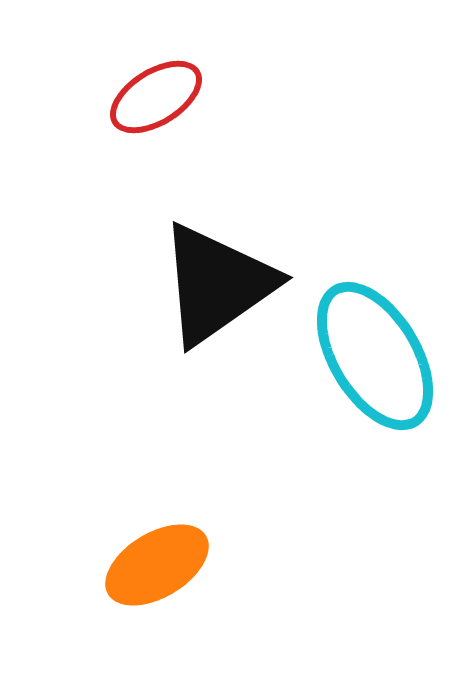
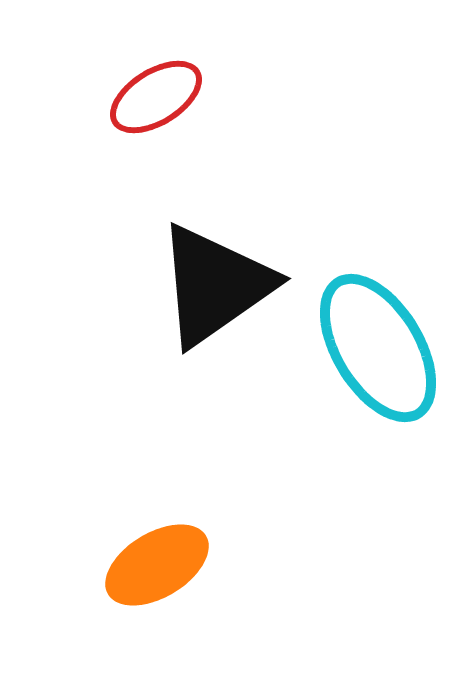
black triangle: moved 2 px left, 1 px down
cyan ellipse: moved 3 px right, 8 px up
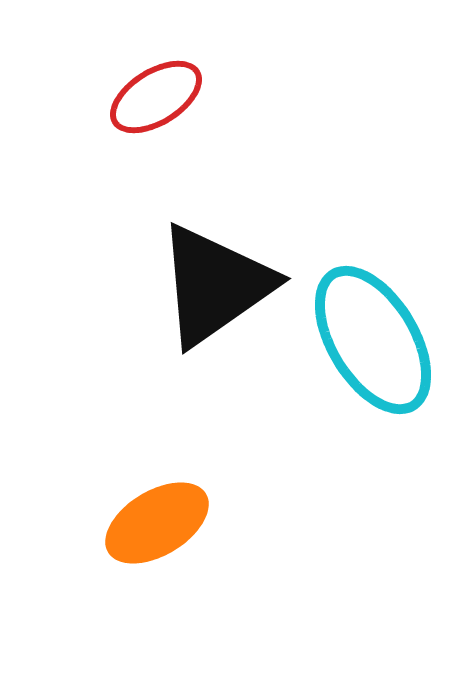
cyan ellipse: moved 5 px left, 8 px up
orange ellipse: moved 42 px up
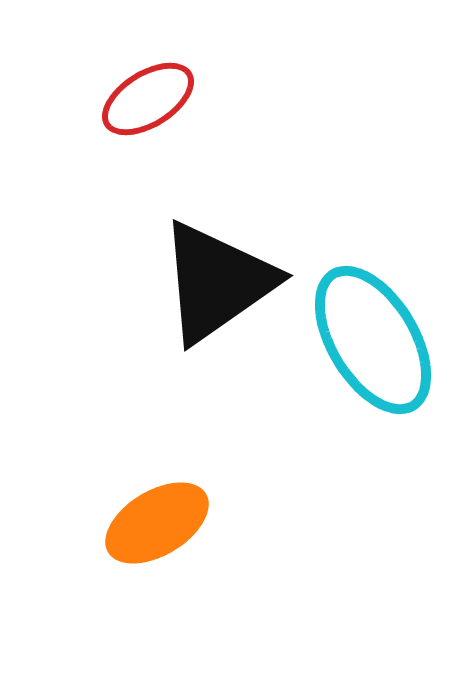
red ellipse: moved 8 px left, 2 px down
black triangle: moved 2 px right, 3 px up
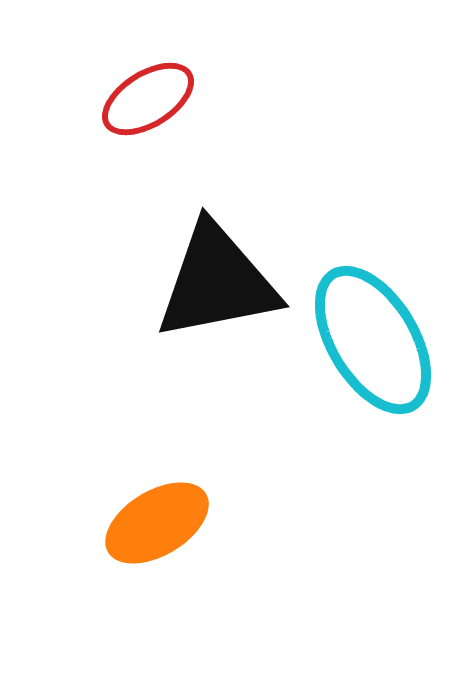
black triangle: rotated 24 degrees clockwise
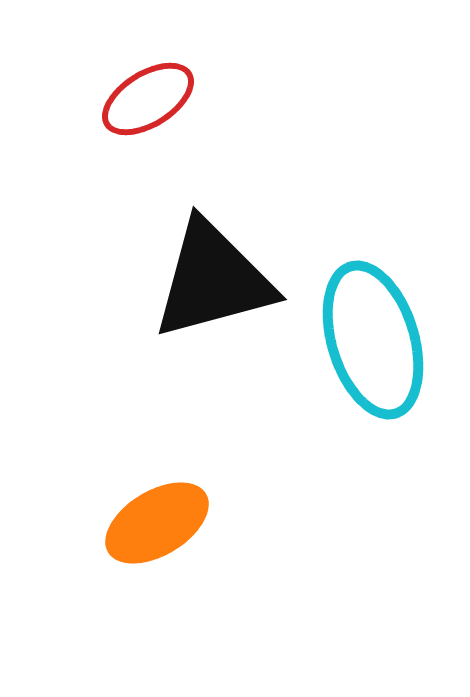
black triangle: moved 4 px left, 2 px up; rotated 4 degrees counterclockwise
cyan ellipse: rotated 14 degrees clockwise
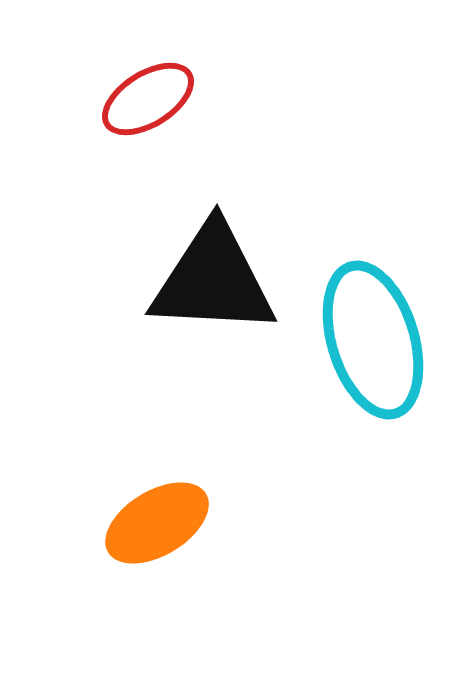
black triangle: rotated 18 degrees clockwise
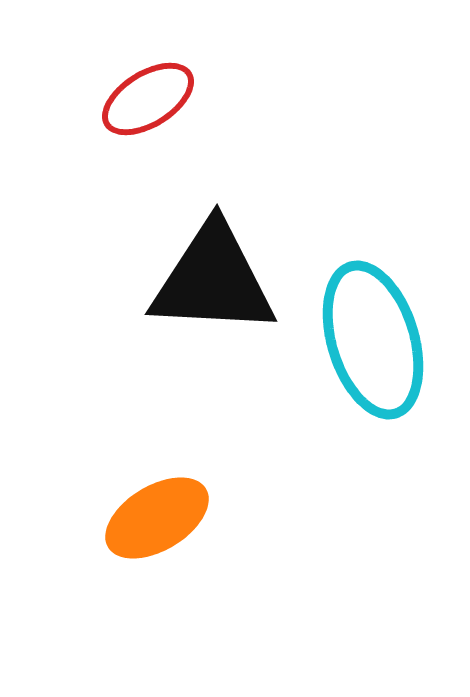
orange ellipse: moved 5 px up
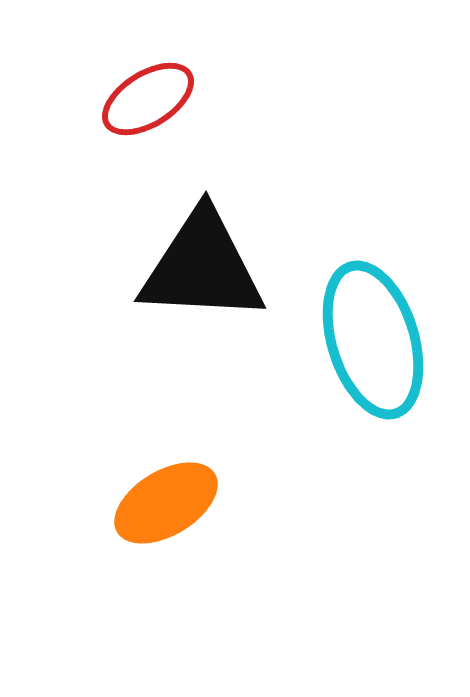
black triangle: moved 11 px left, 13 px up
orange ellipse: moved 9 px right, 15 px up
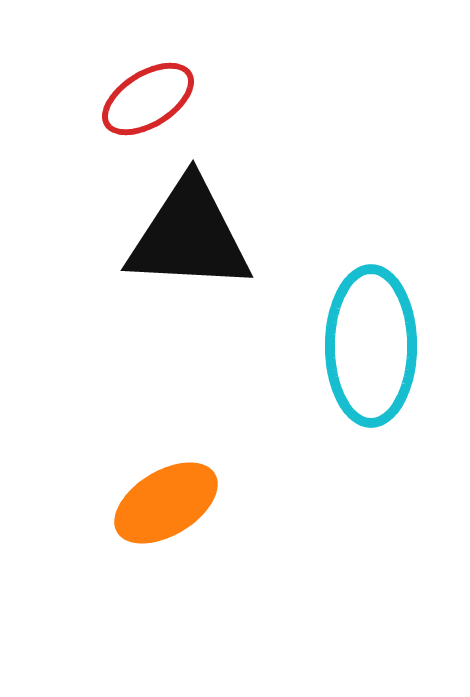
black triangle: moved 13 px left, 31 px up
cyan ellipse: moved 2 px left, 6 px down; rotated 17 degrees clockwise
